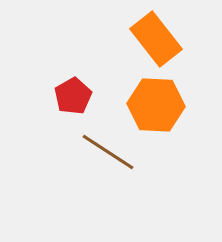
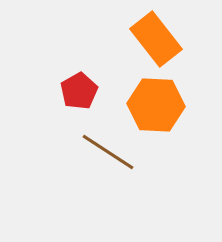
red pentagon: moved 6 px right, 5 px up
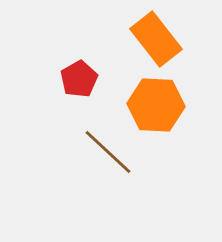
red pentagon: moved 12 px up
brown line: rotated 10 degrees clockwise
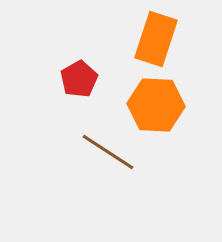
orange rectangle: rotated 56 degrees clockwise
brown line: rotated 10 degrees counterclockwise
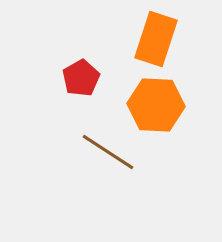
red pentagon: moved 2 px right, 1 px up
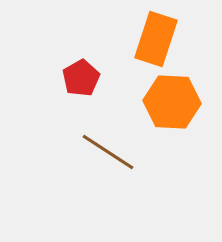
orange hexagon: moved 16 px right, 3 px up
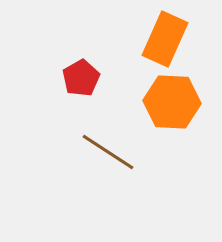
orange rectangle: moved 9 px right; rotated 6 degrees clockwise
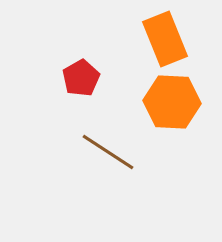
orange rectangle: rotated 46 degrees counterclockwise
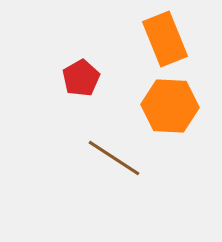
orange hexagon: moved 2 px left, 4 px down
brown line: moved 6 px right, 6 px down
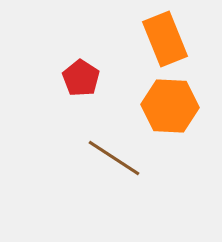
red pentagon: rotated 9 degrees counterclockwise
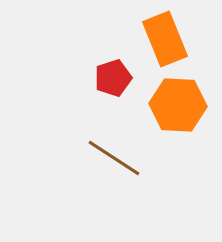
red pentagon: moved 32 px right; rotated 21 degrees clockwise
orange hexagon: moved 8 px right, 1 px up
